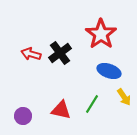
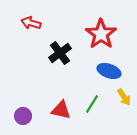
red arrow: moved 31 px up
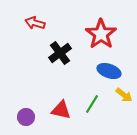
red arrow: moved 4 px right
yellow arrow: moved 2 px up; rotated 18 degrees counterclockwise
purple circle: moved 3 px right, 1 px down
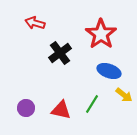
purple circle: moved 9 px up
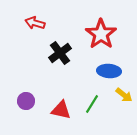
blue ellipse: rotated 15 degrees counterclockwise
purple circle: moved 7 px up
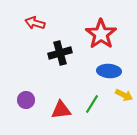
black cross: rotated 20 degrees clockwise
yellow arrow: rotated 12 degrees counterclockwise
purple circle: moved 1 px up
red triangle: rotated 20 degrees counterclockwise
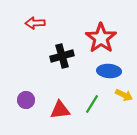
red arrow: rotated 18 degrees counterclockwise
red star: moved 4 px down
black cross: moved 2 px right, 3 px down
red triangle: moved 1 px left
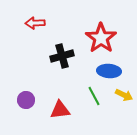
green line: moved 2 px right, 8 px up; rotated 60 degrees counterclockwise
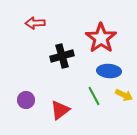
red triangle: rotated 30 degrees counterclockwise
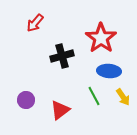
red arrow: rotated 48 degrees counterclockwise
yellow arrow: moved 1 px left, 2 px down; rotated 30 degrees clockwise
